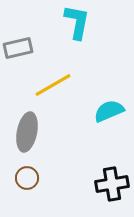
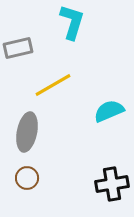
cyan L-shape: moved 5 px left; rotated 6 degrees clockwise
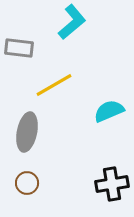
cyan L-shape: rotated 33 degrees clockwise
gray rectangle: moved 1 px right; rotated 20 degrees clockwise
yellow line: moved 1 px right
brown circle: moved 5 px down
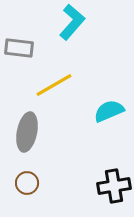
cyan L-shape: rotated 9 degrees counterclockwise
black cross: moved 2 px right, 2 px down
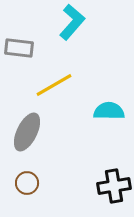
cyan semicircle: rotated 24 degrees clockwise
gray ellipse: rotated 15 degrees clockwise
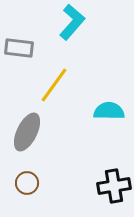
yellow line: rotated 24 degrees counterclockwise
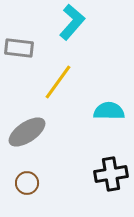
yellow line: moved 4 px right, 3 px up
gray ellipse: rotated 30 degrees clockwise
black cross: moved 3 px left, 12 px up
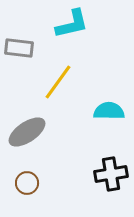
cyan L-shape: moved 2 px down; rotated 36 degrees clockwise
